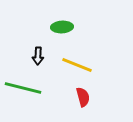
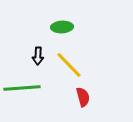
yellow line: moved 8 px left; rotated 24 degrees clockwise
green line: moved 1 px left; rotated 18 degrees counterclockwise
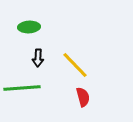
green ellipse: moved 33 px left
black arrow: moved 2 px down
yellow line: moved 6 px right
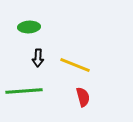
yellow line: rotated 24 degrees counterclockwise
green line: moved 2 px right, 3 px down
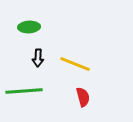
yellow line: moved 1 px up
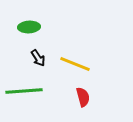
black arrow: rotated 36 degrees counterclockwise
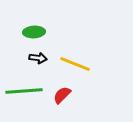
green ellipse: moved 5 px right, 5 px down
black arrow: rotated 48 degrees counterclockwise
red semicircle: moved 21 px left, 2 px up; rotated 120 degrees counterclockwise
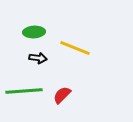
yellow line: moved 16 px up
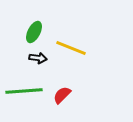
green ellipse: rotated 60 degrees counterclockwise
yellow line: moved 4 px left
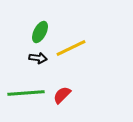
green ellipse: moved 6 px right
yellow line: rotated 48 degrees counterclockwise
green line: moved 2 px right, 2 px down
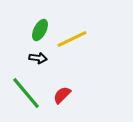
green ellipse: moved 2 px up
yellow line: moved 1 px right, 9 px up
green line: rotated 54 degrees clockwise
